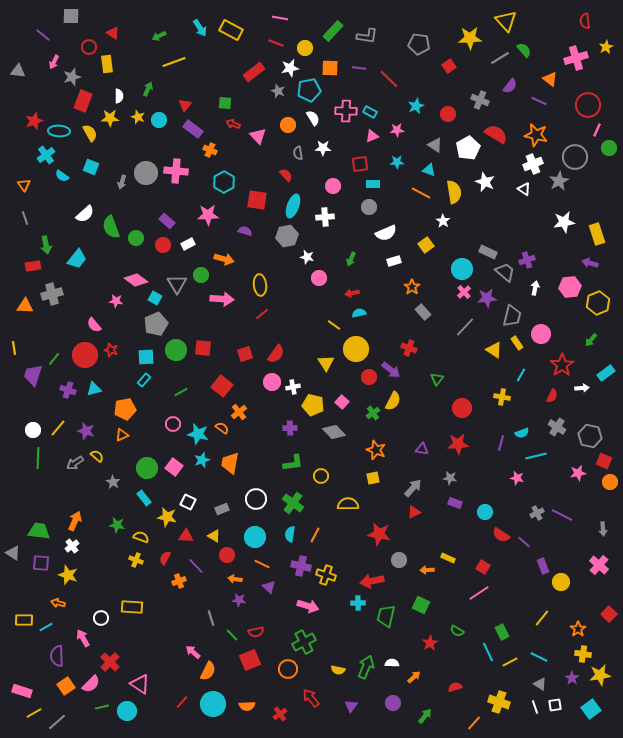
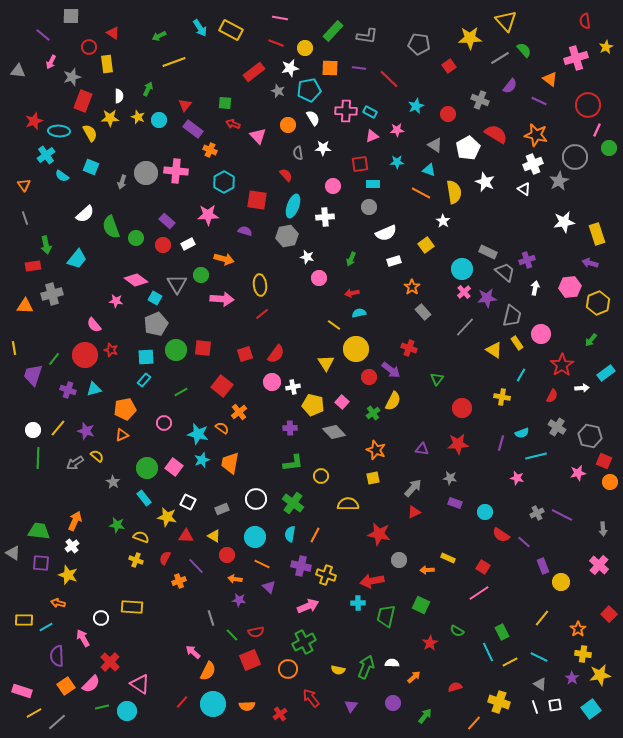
pink arrow at (54, 62): moved 3 px left
pink circle at (173, 424): moved 9 px left, 1 px up
pink arrow at (308, 606): rotated 40 degrees counterclockwise
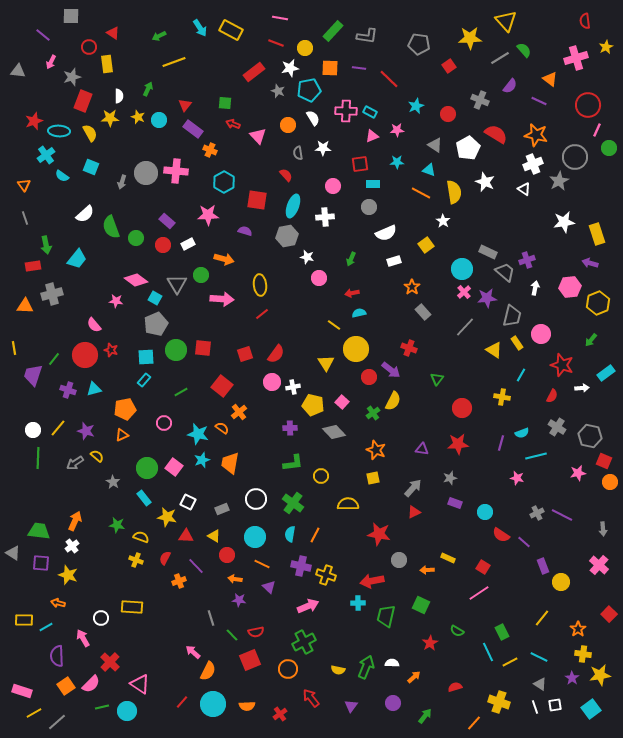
red star at (562, 365): rotated 20 degrees counterclockwise
gray star at (450, 478): rotated 24 degrees counterclockwise
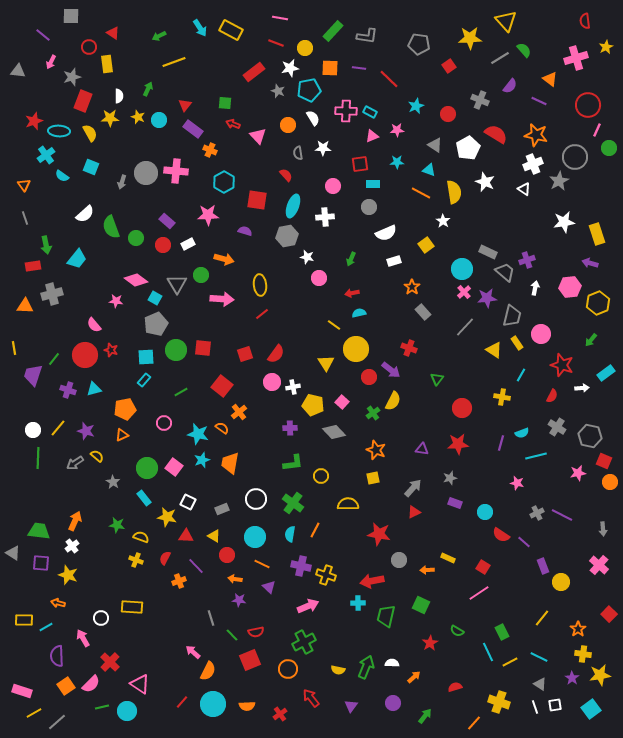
pink star at (517, 478): moved 5 px down
orange line at (315, 535): moved 5 px up
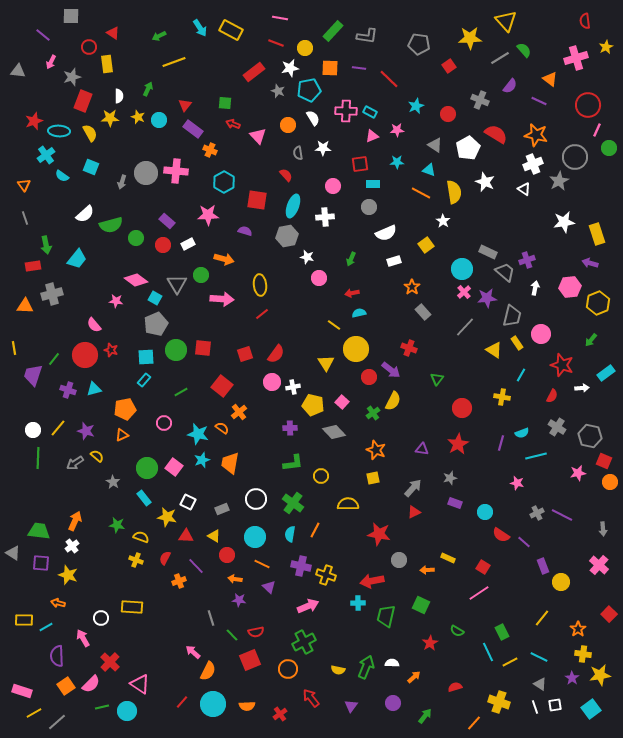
green semicircle at (111, 227): moved 2 px up; rotated 85 degrees counterclockwise
red star at (458, 444): rotated 25 degrees counterclockwise
